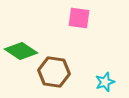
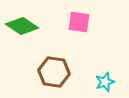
pink square: moved 4 px down
green diamond: moved 1 px right, 25 px up
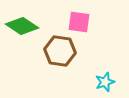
brown hexagon: moved 6 px right, 21 px up
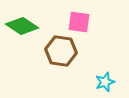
brown hexagon: moved 1 px right
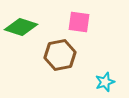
green diamond: moved 1 px left, 1 px down; rotated 16 degrees counterclockwise
brown hexagon: moved 1 px left, 4 px down; rotated 20 degrees counterclockwise
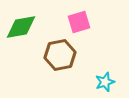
pink square: rotated 25 degrees counterclockwise
green diamond: rotated 28 degrees counterclockwise
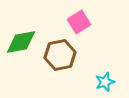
pink square: rotated 15 degrees counterclockwise
green diamond: moved 15 px down
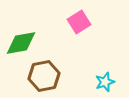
green diamond: moved 1 px down
brown hexagon: moved 16 px left, 21 px down
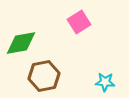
cyan star: rotated 24 degrees clockwise
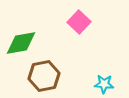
pink square: rotated 15 degrees counterclockwise
cyan star: moved 1 px left, 2 px down
